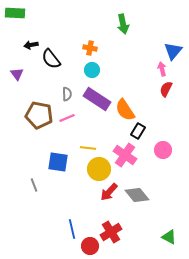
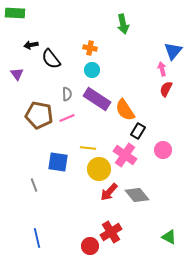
blue line: moved 35 px left, 9 px down
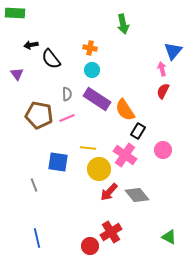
red semicircle: moved 3 px left, 2 px down
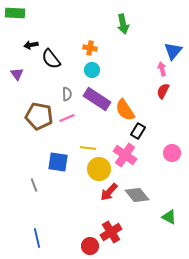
brown pentagon: moved 1 px down
pink circle: moved 9 px right, 3 px down
green triangle: moved 20 px up
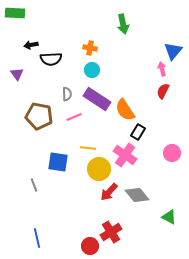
black semicircle: rotated 55 degrees counterclockwise
pink line: moved 7 px right, 1 px up
black rectangle: moved 1 px down
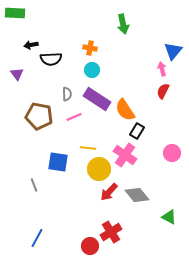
black rectangle: moved 1 px left, 1 px up
blue line: rotated 42 degrees clockwise
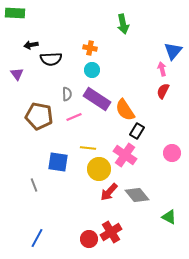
red circle: moved 1 px left, 7 px up
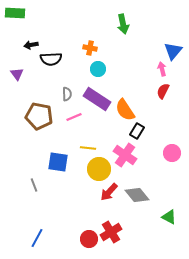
cyan circle: moved 6 px right, 1 px up
